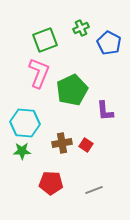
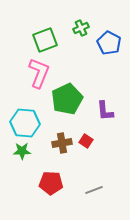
green pentagon: moved 5 px left, 9 px down
red square: moved 4 px up
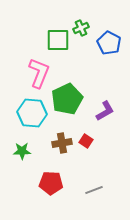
green square: moved 13 px right; rotated 20 degrees clockwise
purple L-shape: rotated 115 degrees counterclockwise
cyan hexagon: moved 7 px right, 10 px up
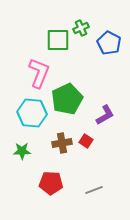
purple L-shape: moved 4 px down
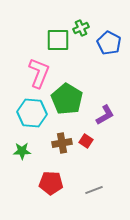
green pentagon: rotated 16 degrees counterclockwise
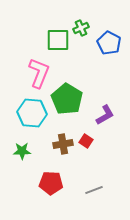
brown cross: moved 1 px right, 1 px down
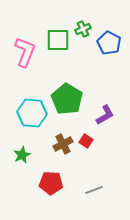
green cross: moved 2 px right, 1 px down
pink L-shape: moved 14 px left, 21 px up
brown cross: rotated 18 degrees counterclockwise
green star: moved 4 px down; rotated 24 degrees counterclockwise
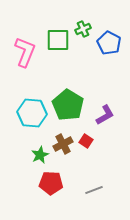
green pentagon: moved 1 px right, 6 px down
green star: moved 18 px right
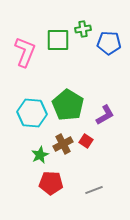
green cross: rotated 14 degrees clockwise
blue pentagon: rotated 25 degrees counterclockwise
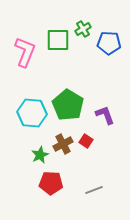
green cross: rotated 21 degrees counterclockwise
purple L-shape: rotated 80 degrees counterclockwise
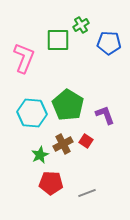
green cross: moved 2 px left, 4 px up
pink L-shape: moved 1 px left, 6 px down
gray line: moved 7 px left, 3 px down
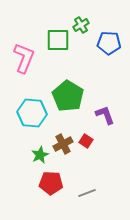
green pentagon: moved 9 px up
